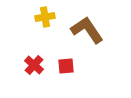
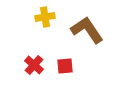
red square: moved 1 px left
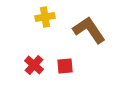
brown L-shape: moved 2 px right
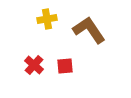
yellow cross: moved 2 px right, 2 px down
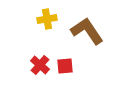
brown L-shape: moved 2 px left, 1 px down
red cross: moved 6 px right
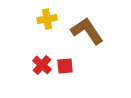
red cross: moved 2 px right
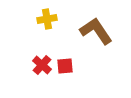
brown L-shape: moved 9 px right
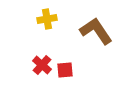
red square: moved 4 px down
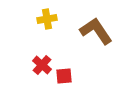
red square: moved 1 px left, 6 px down
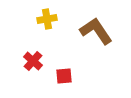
red cross: moved 9 px left, 4 px up
